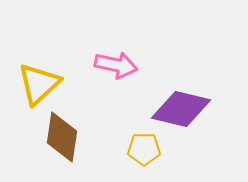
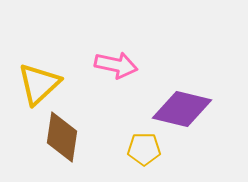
purple diamond: moved 1 px right
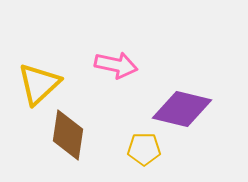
brown diamond: moved 6 px right, 2 px up
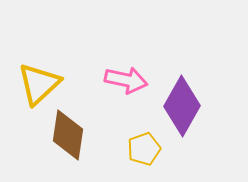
pink arrow: moved 10 px right, 15 px down
purple diamond: moved 3 px up; rotated 74 degrees counterclockwise
yellow pentagon: rotated 20 degrees counterclockwise
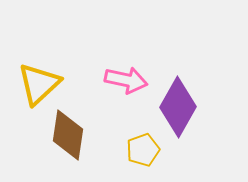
purple diamond: moved 4 px left, 1 px down
yellow pentagon: moved 1 px left, 1 px down
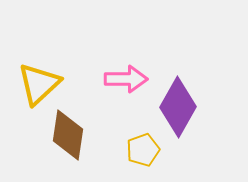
pink arrow: moved 1 px up; rotated 12 degrees counterclockwise
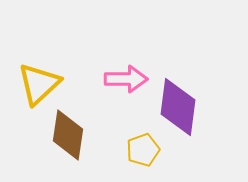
purple diamond: rotated 22 degrees counterclockwise
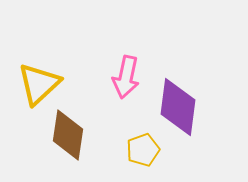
pink arrow: moved 2 px up; rotated 102 degrees clockwise
